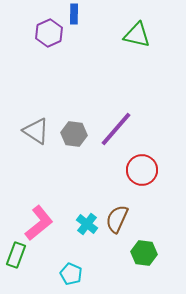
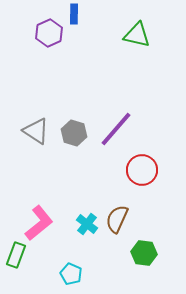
gray hexagon: moved 1 px up; rotated 10 degrees clockwise
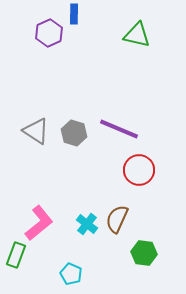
purple line: moved 3 px right; rotated 72 degrees clockwise
red circle: moved 3 px left
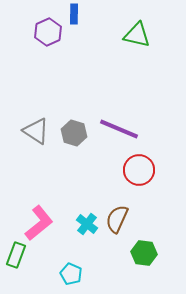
purple hexagon: moved 1 px left, 1 px up
